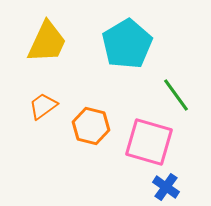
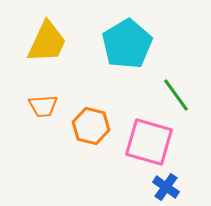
orange trapezoid: rotated 148 degrees counterclockwise
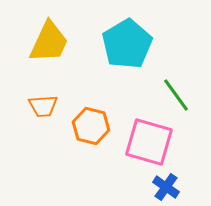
yellow trapezoid: moved 2 px right
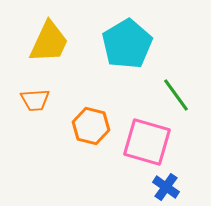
orange trapezoid: moved 8 px left, 6 px up
pink square: moved 2 px left
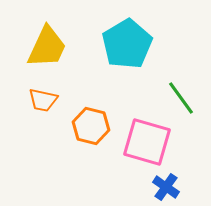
yellow trapezoid: moved 2 px left, 5 px down
green line: moved 5 px right, 3 px down
orange trapezoid: moved 8 px right; rotated 16 degrees clockwise
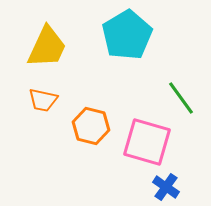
cyan pentagon: moved 9 px up
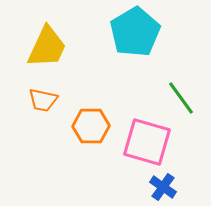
cyan pentagon: moved 8 px right, 3 px up
orange hexagon: rotated 15 degrees counterclockwise
blue cross: moved 3 px left
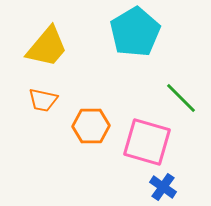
yellow trapezoid: rotated 15 degrees clockwise
green line: rotated 9 degrees counterclockwise
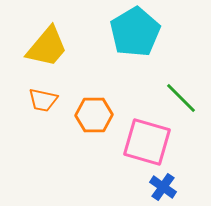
orange hexagon: moved 3 px right, 11 px up
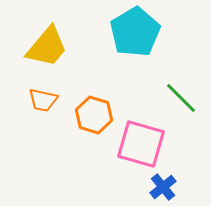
orange hexagon: rotated 18 degrees clockwise
pink square: moved 6 px left, 2 px down
blue cross: rotated 16 degrees clockwise
